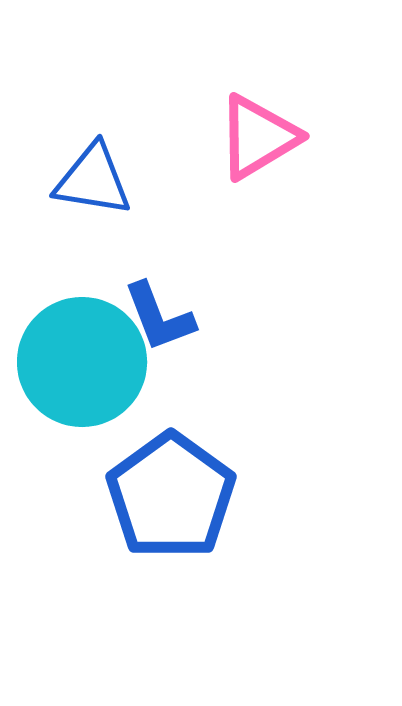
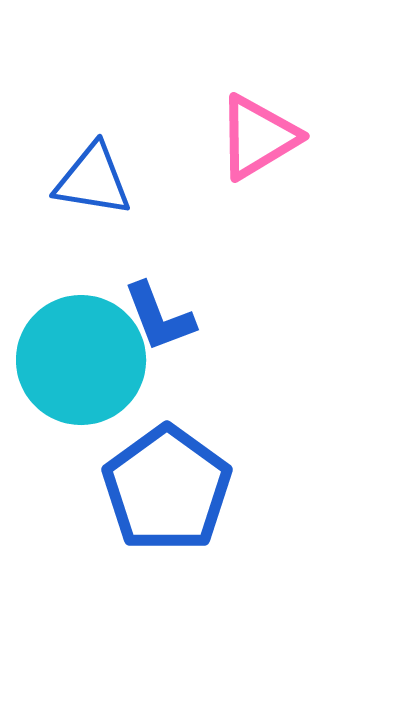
cyan circle: moved 1 px left, 2 px up
blue pentagon: moved 4 px left, 7 px up
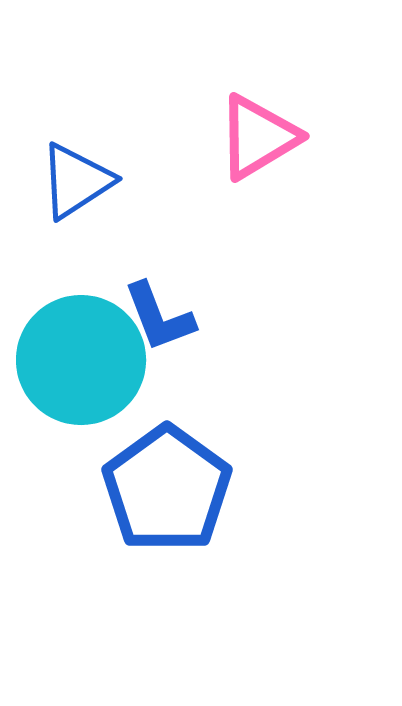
blue triangle: moved 17 px left, 1 px down; rotated 42 degrees counterclockwise
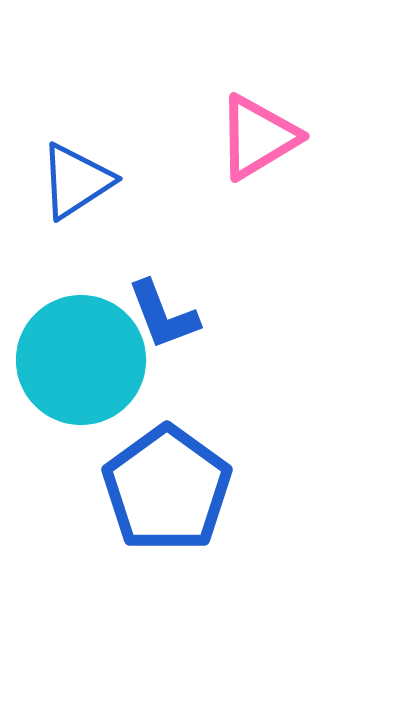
blue L-shape: moved 4 px right, 2 px up
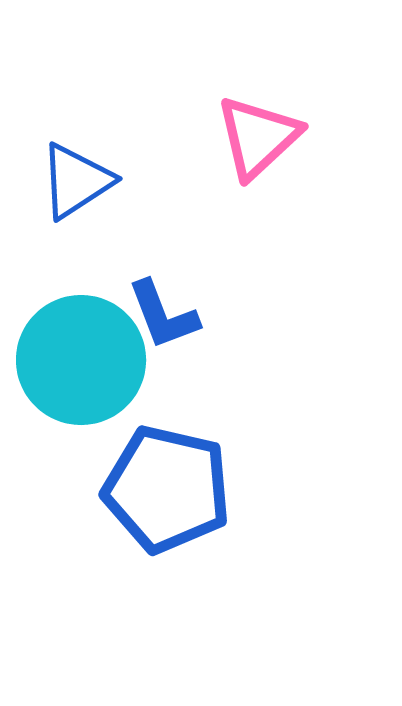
pink triangle: rotated 12 degrees counterclockwise
blue pentagon: rotated 23 degrees counterclockwise
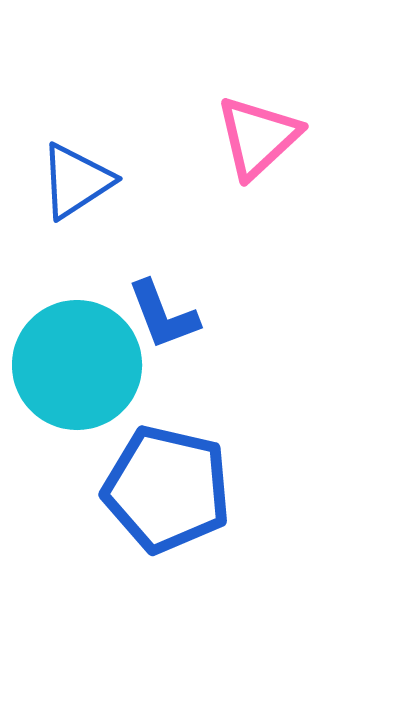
cyan circle: moved 4 px left, 5 px down
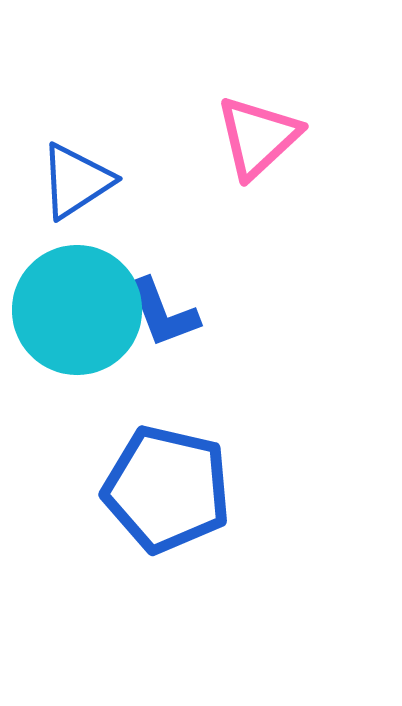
blue L-shape: moved 2 px up
cyan circle: moved 55 px up
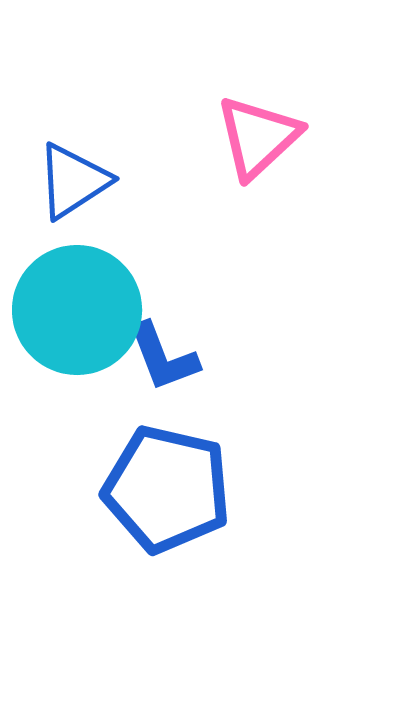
blue triangle: moved 3 px left
blue L-shape: moved 44 px down
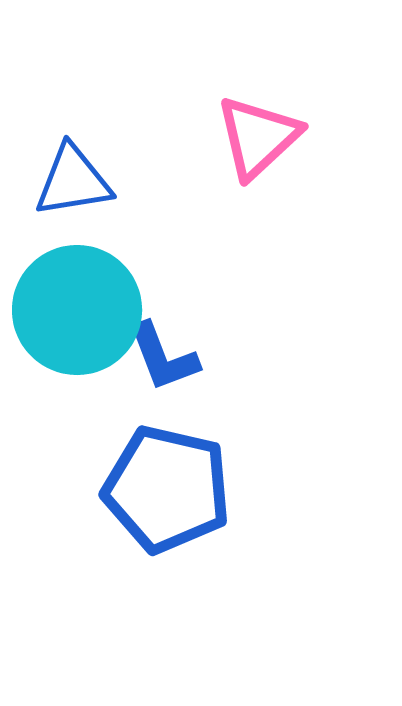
blue triangle: rotated 24 degrees clockwise
